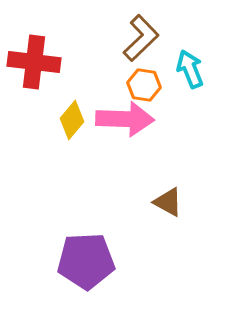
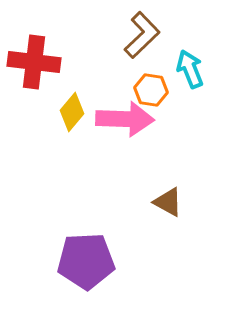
brown L-shape: moved 1 px right, 3 px up
orange hexagon: moved 7 px right, 5 px down
yellow diamond: moved 8 px up
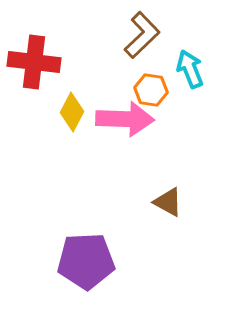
yellow diamond: rotated 12 degrees counterclockwise
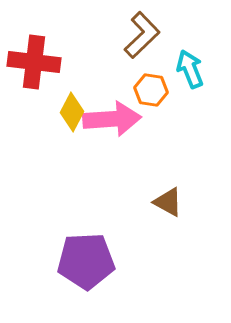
pink arrow: moved 13 px left; rotated 6 degrees counterclockwise
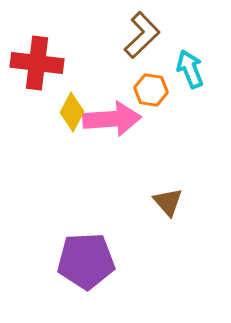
red cross: moved 3 px right, 1 px down
brown triangle: rotated 20 degrees clockwise
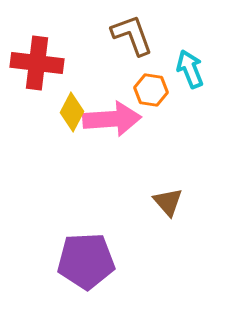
brown L-shape: moved 10 px left; rotated 66 degrees counterclockwise
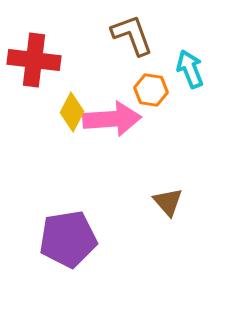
red cross: moved 3 px left, 3 px up
purple pentagon: moved 18 px left, 22 px up; rotated 6 degrees counterclockwise
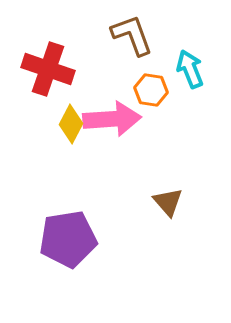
red cross: moved 14 px right, 9 px down; rotated 12 degrees clockwise
yellow diamond: moved 1 px left, 12 px down
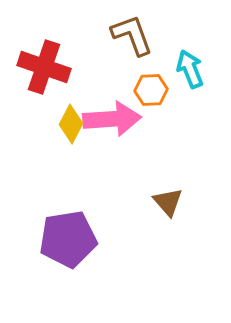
red cross: moved 4 px left, 2 px up
orange hexagon: rotated 12 degrees counterclockwise
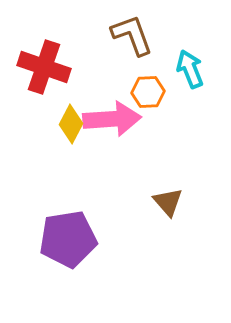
orange hexagon: moved 3 px left, 2 px down
